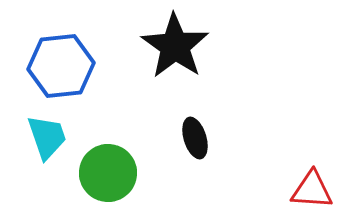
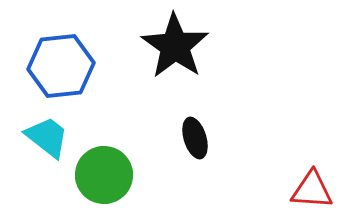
cyan trapezoid: rotated 33 degrees counterclockwise
green circle: moved 4 px left, 2 px down
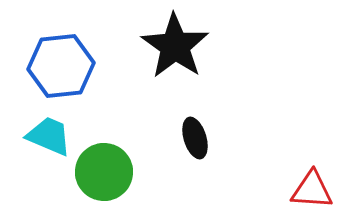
cyan trapezoid: moved 2 px right, 1 px up; rotated 15 degrees counterclockwise
green circle: moved 3 px up
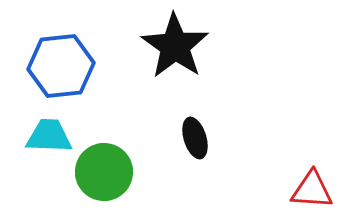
cyan trapezoid: rotated 21 degrees counterclockwise
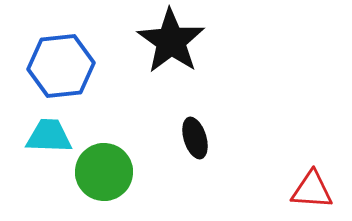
black star: moved 4 px left, 5 px up
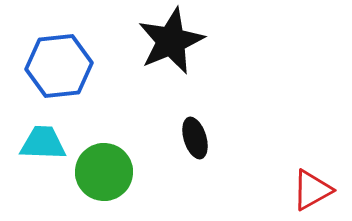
black star: rotated 14 degrees clockwise
blue hexagon: moved 2 px left
cyan trapezoid: moved 6 px left, 7 px down
red triangle: rotated 33 degrees counterclockwise
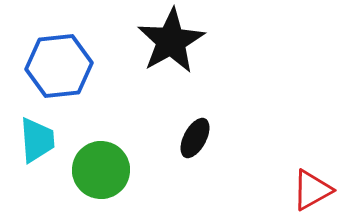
black star: rotated 6 degrees counterclockwise
black ellipse: rotated 45 degrees clockwise
cyan trapezoid: moved 6 px left, 3 px up; rotated 84 degrees clockwise
green circle: moved 3 px left, 2 px up
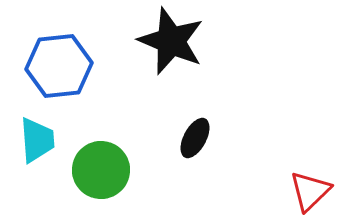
black star: rotated 20 degrees counterclockwise
red triangle: moved 2 px left, 1 px down; rotated 15 degrees counterclockwise
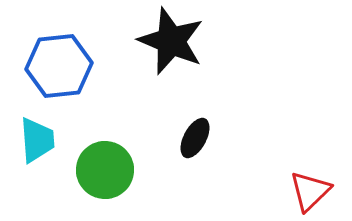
green circle: moved 4 px right
